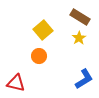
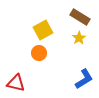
yellow square: rotated 12 degrees clockwise
orange circle: moved 3 px up
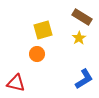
brown rectangle: moved 2 px right
yellow square: rotated 12 degrees clockwise
orange circle: moved 2 px left, 1 px down
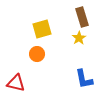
brown rectangle: rotated 42 degrees clockwise
yellow square: moved 1 px left, 1 px up
blue L-shape: rotated 110 degrees clockwise
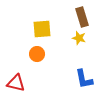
yellow square: rotated 12 degrees clockwise
yellow star: rotated 24 degrees counterclockwise
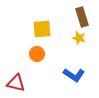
blue L-shape: moved 10 px left, 4 px up; rotated 45 degrees counterclockwise
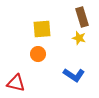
orange circle: moved 1 px right
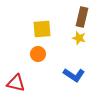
brown rectangle: rotated 30 degrees clockwise
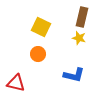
yellow square: moved 1 px left, 2 px up; rotated 30 degrees clockwise
blue L-shape: rotated 20 degrees counterclockwise
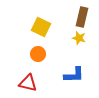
blue L-shape: rotated 15 degrees counterclockwise
red triangle: moved 12 px right
